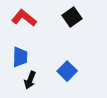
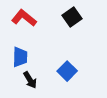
black arrow: rotated 54 degrees counterclockwise
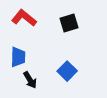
black square: moved 3 px left, 6 px down; rotated 18 degrees clockwise
blue trapezoid: moved 2 px left
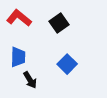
red L-shape: moved 5 px left
black square: moved 10 px left; rotated 18 degrees counterclockwise
blue square: moved 7 px up
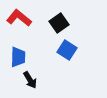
blue square: moved 14 px up; rotated 12 degrees counterclockwise
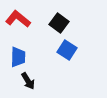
red L-shape: moved 1 px left, 1 px down
black square: rotated 18 degrees counterclockwise
black arrow: moved 2 px left, 1 px down
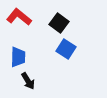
red L-shape: moved 1 px right, 2 px up
blue square: moved 1 px left, 1 px up
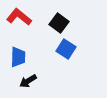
black arrow: rotated 90 degrees clockwise
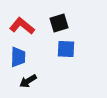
red L-shape: moved 3 px right, 9 px down
black square: rotated 36 degrees clockwise
blue square: rotated 30 degrees counterclockwise
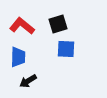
black square: moved 1 px left, 1 px down
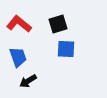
red L-shape: moved 3 px left, 2 px up
blue trapezoid: rotated 20 degrees counterclockwise
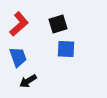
red L-shape: rotated 100 degrees clockwise
